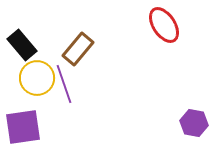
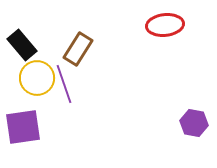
red ellipse: moved 1 px right; rotated 63 degrees counterclockwise
brown rectangle: rotated 8 degrees counterclockwise
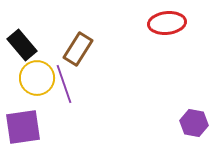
red ellipse: moved 2 px right, 2 px up
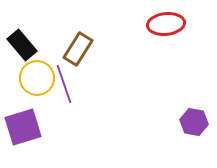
red ellipse: moved 1 px left, 1 px down
purple hexagon: moved 1 px up
purple square: rotated 9 degrees counterclockwise
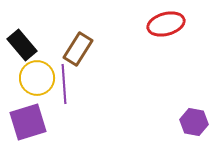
red ellipse: rotated 9 degrees counterclockwise
purple line: rotated 15 degrees clockwise
purple square: moved 5 px right, 5 px up
